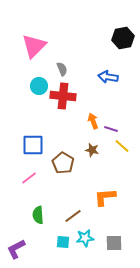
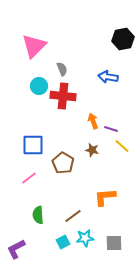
black hexagon: moved 1 px down
cyan square: rotated 32 degrees counterclockwise
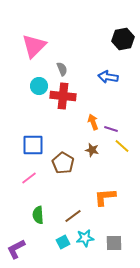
orange arrow: moved 1 px down
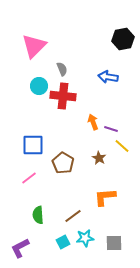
brown star: moved 7 px right, 8 px down; rotated 16 degrees clockwise
purple L-shape: moved 4 px right, 1 px up
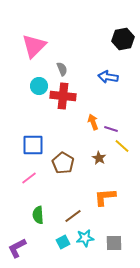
purple L-shape: moved 3 px left
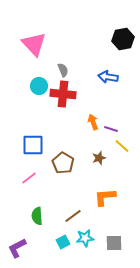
pink triangle: moved 2 px up; rotated 28 degrees counterclockwise
gray semicircle: moved 1 px right, 1 px down
red cross: moved 2 px up
brown star: rotated 24 degrees clockwise
green semicircle: moved 1 px left, 1 px down
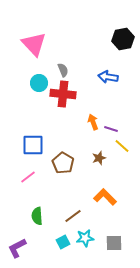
cyan circle: moved 3 px up
pink line: moved 1 px left, 1 px up
orange L-shape: rotated 50 degrees clockwise
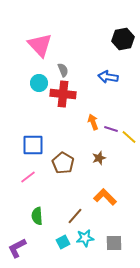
pink triangle: moved 6 px right, 1 px down
yellow line: moved 7 px right, 9 px up
brown line: moved 2 px right; rotated 12 degrees counterclockwise
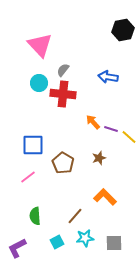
black hexagon: moved 9 px up
gray semicircle: rotated 120 degrees counterclockwise
orange arrow: rotated 21 degrees counterclockwise
green semicircle: moved 2 px left
cyan square: moved 6 px left
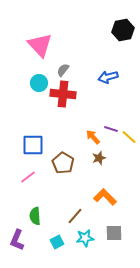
blue arrow: rotated 24 degrees counterclockwise
orange arrow: moved 15 px down
gray square: moved 10 px up
purple L-shape: moved 8 px up; rotated 40 degrees counterclockwise
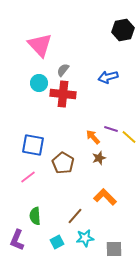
blue square: rotated 10 degrees clockwise
gray square: moved 16 px down
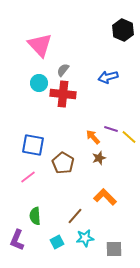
black hexagon: rotated 25 degrees counterclockwise
